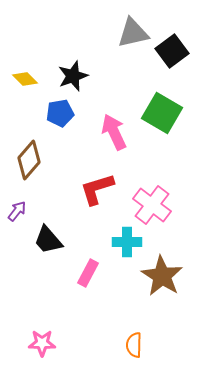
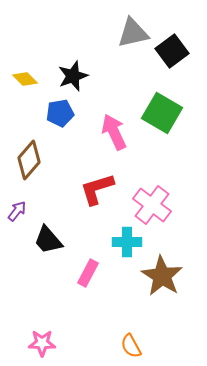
orange semicircle: moved 3 px left, 1 px down; rotated 30 degrees counterclockwise
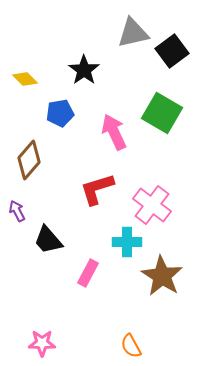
black star: moved 11 px right, 6 px up; rotated 16 degrees counterclockwise
purple arrow: rotated 65 degrees counterclockwise
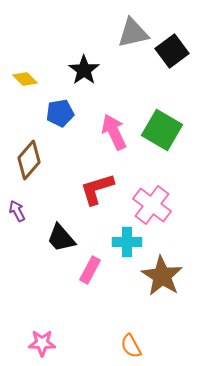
green square: moved 17 px down
black trapezoid: moved 13 px right, 2 px up
pink rectangle: moved 2 px right, 3 px up
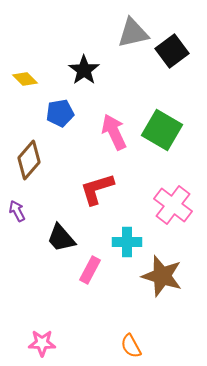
pink cross: moved 21 px right
brown star: rotated 15 degrees counterclockwise
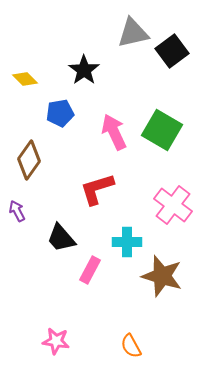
brown diamond: rotated 6 degrees counterclockwise
pink star: moved 14 px right, 2 px up; rotated 8 degrees clockwise
